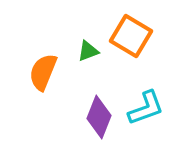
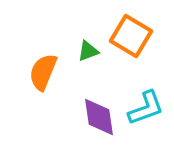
purple diamond: rotated 30 degrees counterclockwise
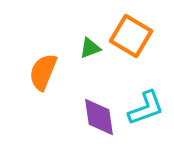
green triangle: moved 2 px right, 3 px up
